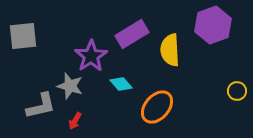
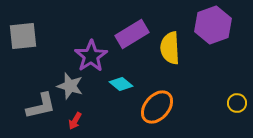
yellow semicircle: moved 2 px up
cyan diamond: rotated 10 degrees counterclockwise
yellow circle: moved 12 px down
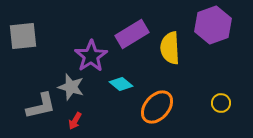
gray star: moved 1 px right, 1 px down
yellow circle: moved 16 px left
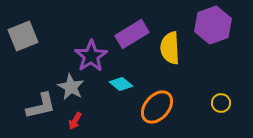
gray square: rotated 16 degrees counterclockwise
gray star: rotated 12 degrees clockwise
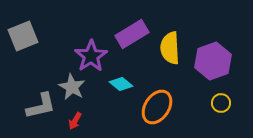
purple hexagon: moved 36 px down
gray star: moved 1 px right
orange ellipse: rotated 8 degrees counterclockwise
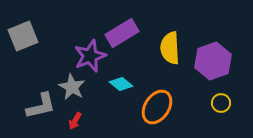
purple rectangle: moved 10 px left, 1 px up
purple star: moved 1 px left; rotated 12 degrees clockwise
